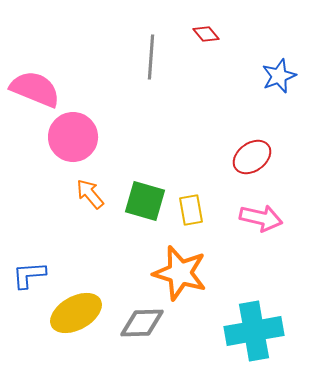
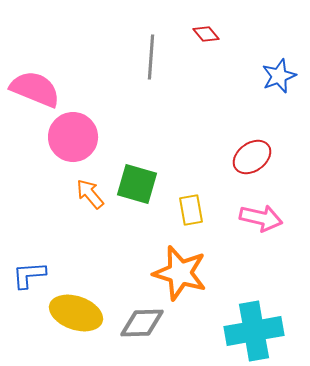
green square: moved 8 px left, 17 px up
yellow ellipse: rotated 48 degrees clockwise
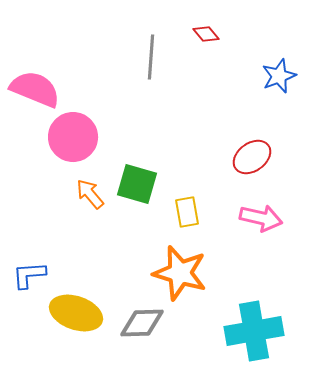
yellow rectangle: moved 4 px left, 2 px down
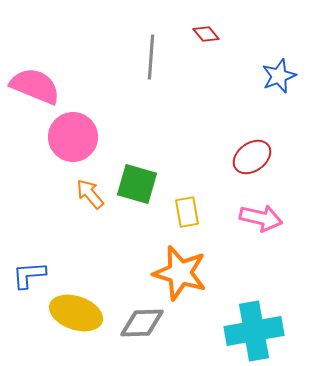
pink semicircle: moved 3 px up
